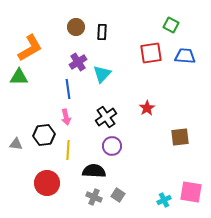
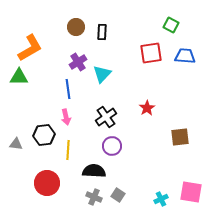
cyan cross: moved 3 px left, 1 px up
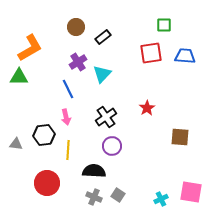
green square: moved 7 px left; rotated 28 degrees counterclockwise
black rectangle: moved 1 px right, 5 px down; rotated 49 degrees clockwise
blue line: rotated 18 degrees counterclockwise
brown square: rotated 12 degrees clockwise
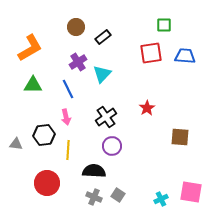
green triangle: moved 14 px right, 8 px down
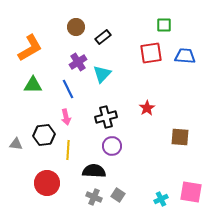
black cross: rotated 20 degrees clockwise
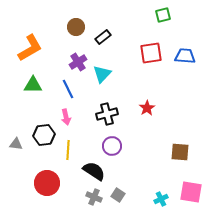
green square: moved 1 px left, 10 px up; rotated 14 degrees counterclockwise
black cross: moved 1 px right, 3 px up
brown square: moved 15 px down
black semicircle: rotated 30 degrees clockwise
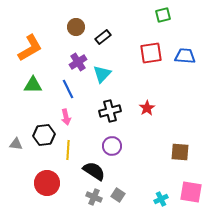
black cross: moved 3 px right, 3 px up
